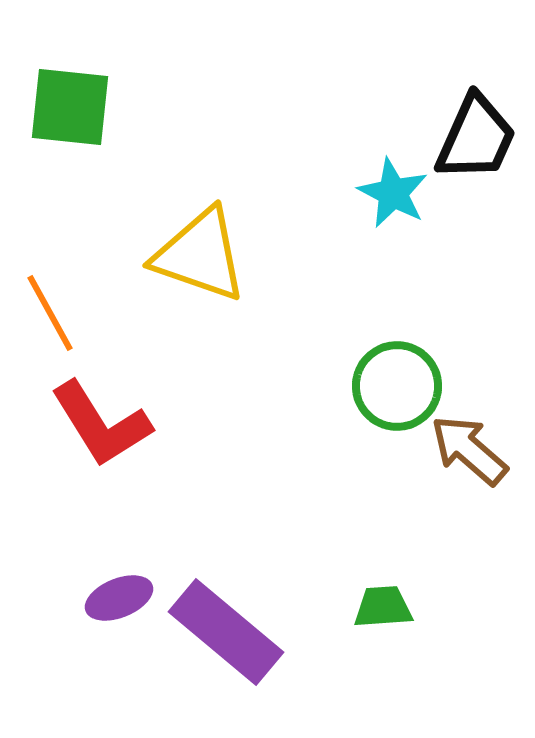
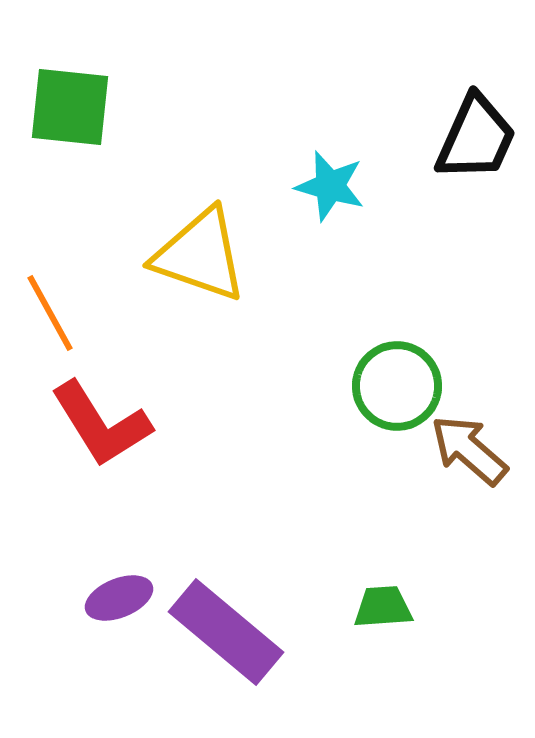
cyan star: moved 63 px left, 7 px up; rotated 12 degrees counterclockwise
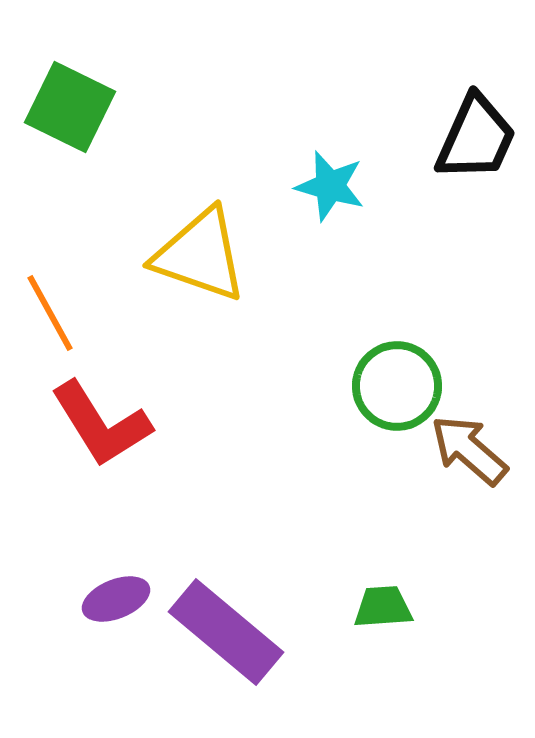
green square: rotated 20 degrees clockwise
purple ellipse: moved 3 px left, 1 px down
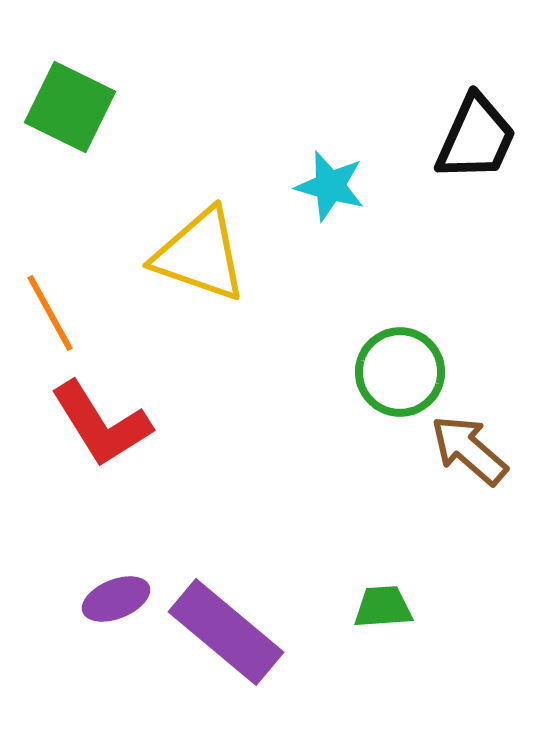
green circle: moved 3 px right, 14 px up
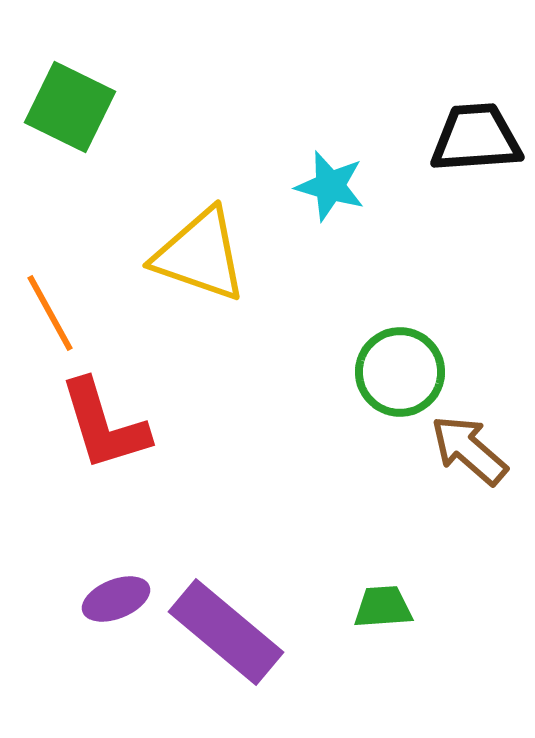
black trapezoid: rotated 118 degrees counterclockwise
red L-shape: moved 3 px right, 1 px down; rotated 15 degrees clockwise
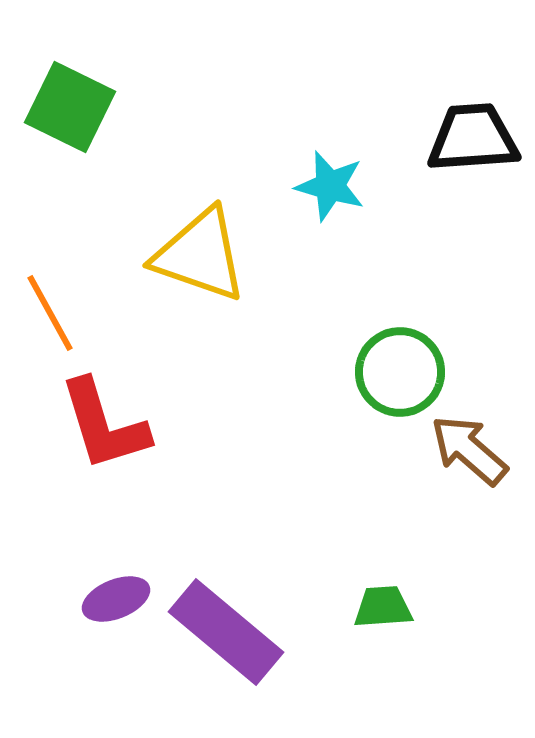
black trapezoid: moved 3 px left
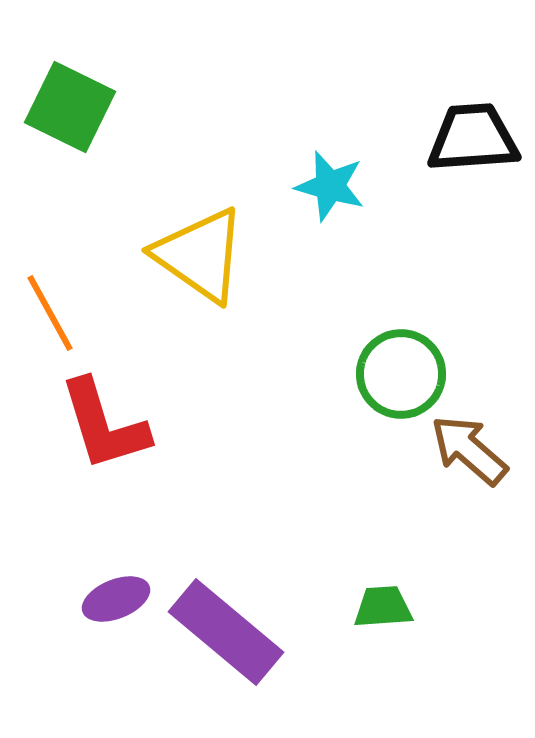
yellow triangle: rotated 16 degrees clockwise
green circle: moved 1 px right, 2 px down
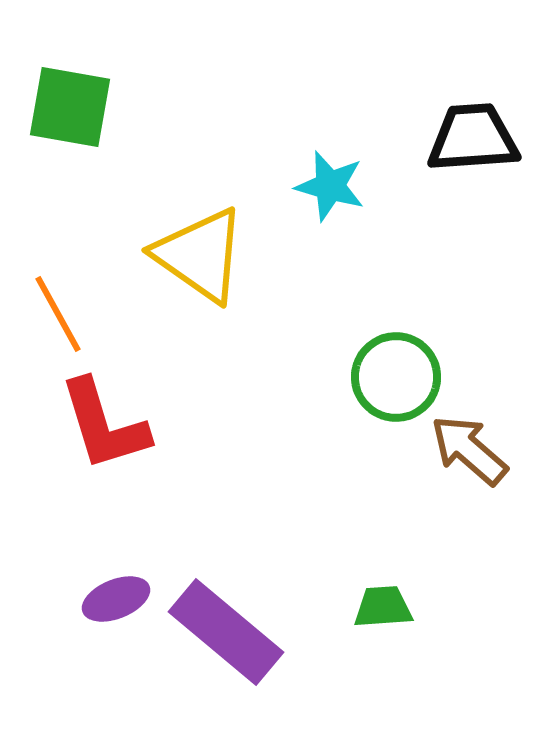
green square: rotated 16 degrees counterclockwise
orange line: moved 8 px right, 1 px down
green circle: moved 5 px left, 3 px down
